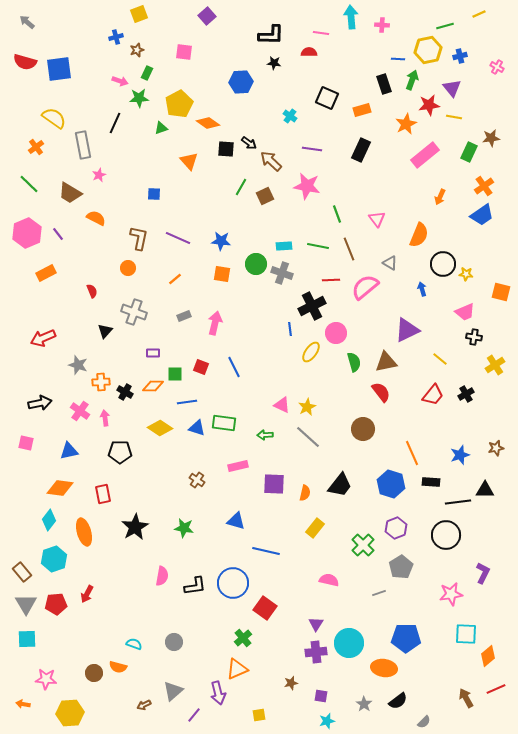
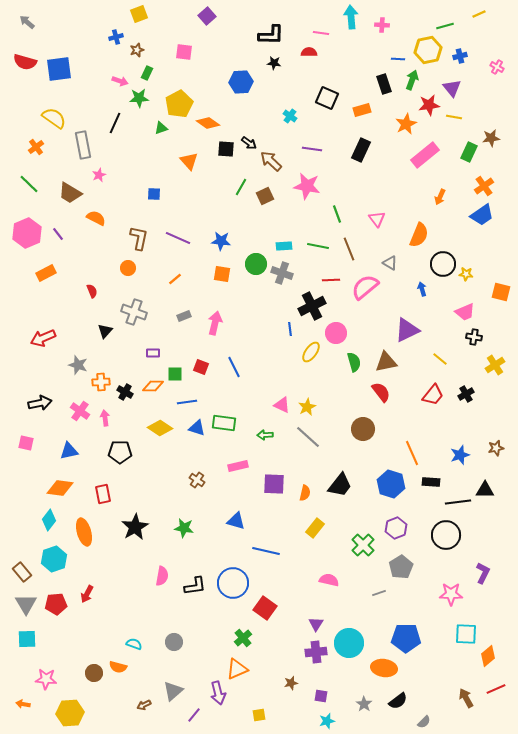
pink star at (451, 594): rotated 10 degrees clockwise
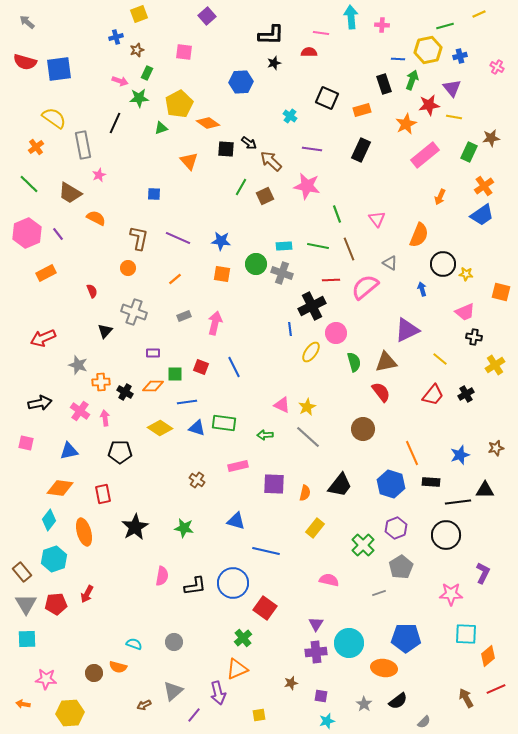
black star at (274, 63): rotated 24 degrees counterclockwise
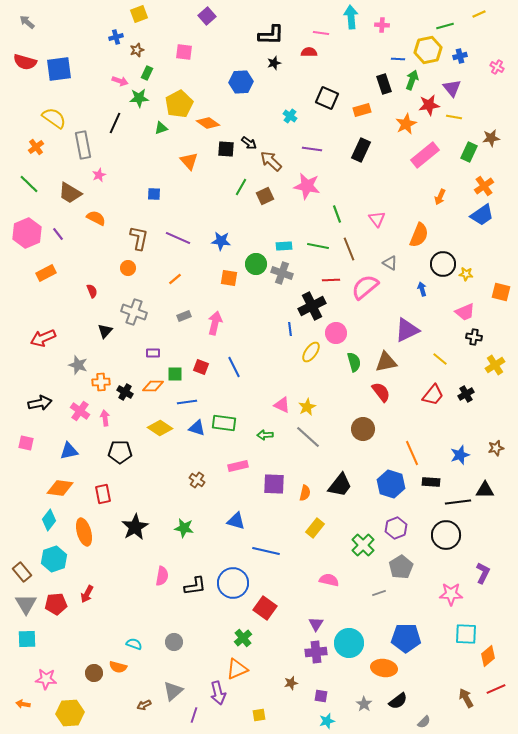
orange square at (222, 274): moved 7 px right, 4 px down
purple line at (194, 715): rotated 21 degrees counterclockwise
